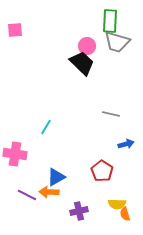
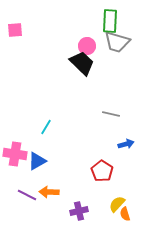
blue triangle: moved 19 px left, 16 px up
yellow semicircle: rotated 132 degrees clockwise
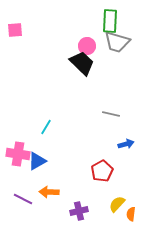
pink cross: moved 3 px right
red pentagon: rotated 10 degrees clockwise
purple line: moved 4 px left, 4 px down
orange semicircle: moved 6 px right; rotated 24 degrees clockwise
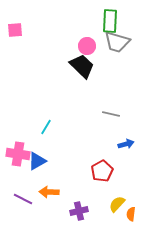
black trapezoid: moved 3 px down
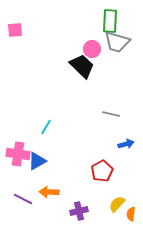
pink circle: moved 5 px right, 3 px down
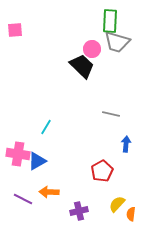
blue arrow: rotated 70 degrees counterclockwise
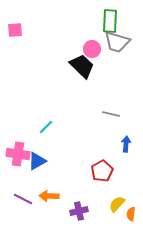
cyan line: rotated 14 degrees clockwise
orange arrow: moved 4 px down
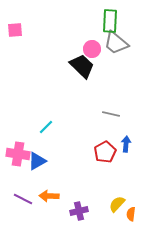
gray trapezoid: moved 1 px left, 1 px down; rotated 24 degrees clockwise
red pentagon: moved 3 px right, 19 px up
